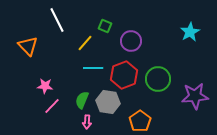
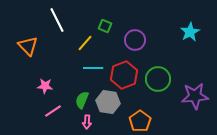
purple circle: moved 4 px right, 1 px up
pink line: moved 1 px right, 5 px down; rotated 12 degrees clockwise
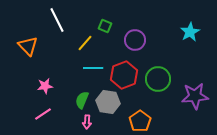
pink star: rotated 14 degrees counterclockwise
pink line: moved 10 px left, 3 px down
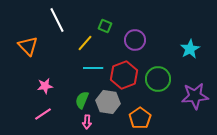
cyan star: moved 17 px down
orange pentagon: moved 3 px up
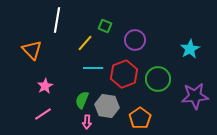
white line: rotated 35 degrees clockwise
orange triangle: moved 4 px right, 4 px down
red hexagon: moved 1 px up
pink star: rotated 21 degrees counterclockwise
gray hexagon: moved 1 px left, 4 px down
